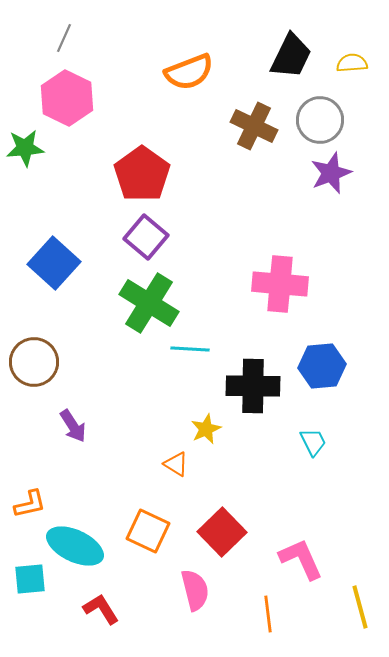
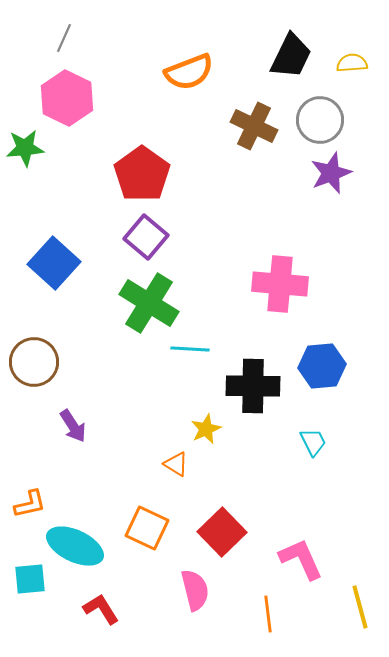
orange square: moved 1 px left, 3 px up
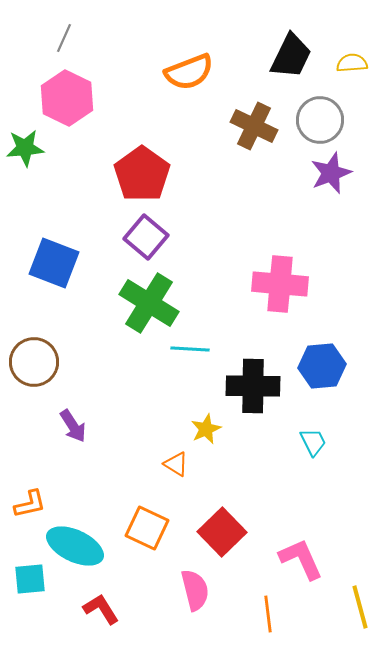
blue square: rotated 21 degrees counterclockwise
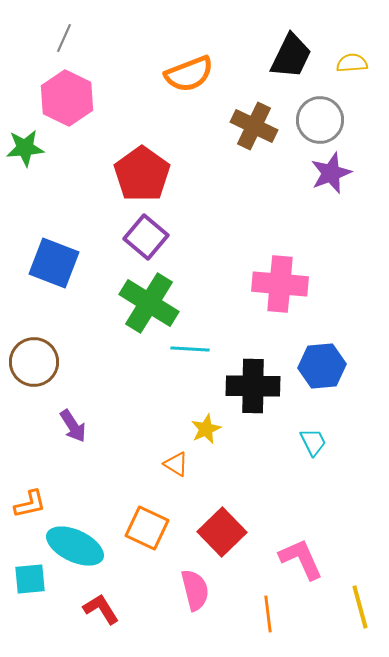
orange semicircle: moved 2 px down
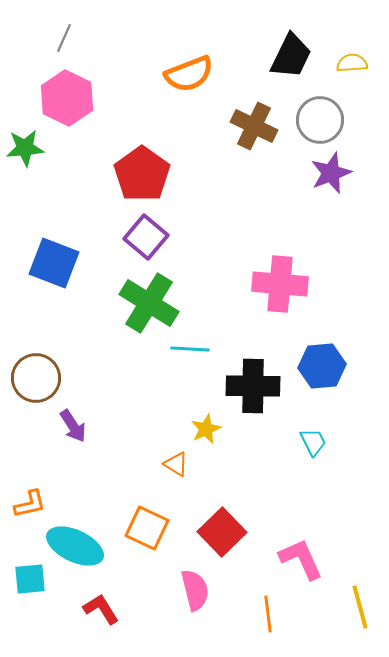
brown circle: moved 2 px right, 16 px down
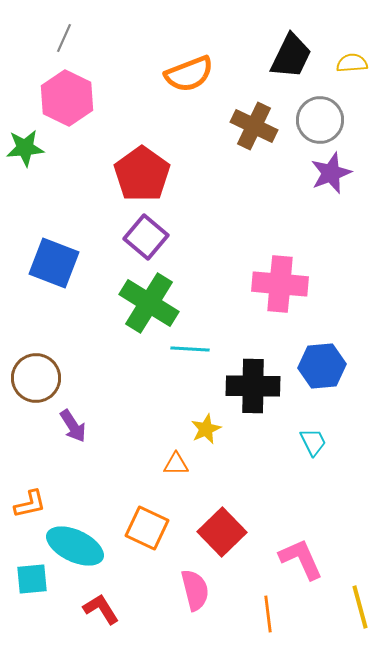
orange triangle: rotated 32 degrees counterclockwise
cyan square: moved 2 px right
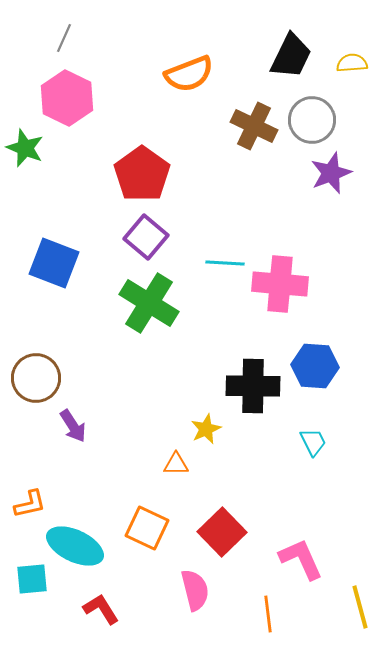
gray circle: moved 8 px left
green star: rotated 27 degrees clockwise
cyan line: moved 35 px right, 86 px up
blue hexagon: moved 7 px left; rotated 9 degrees clockwise
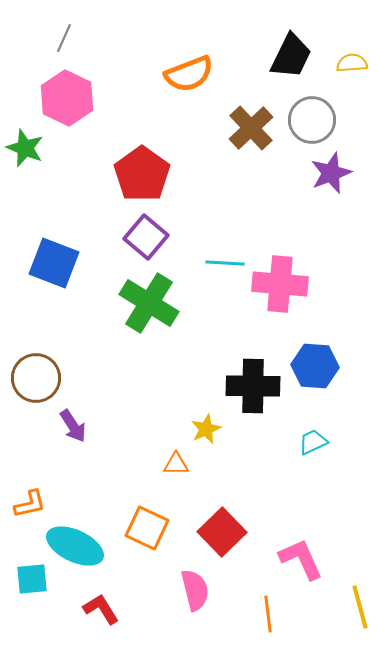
brown cross: moved 3 px left, 2 px down; rotated 21 degrees clockwise
cyan trapezoid: rotated 88 degrees counterclockwise
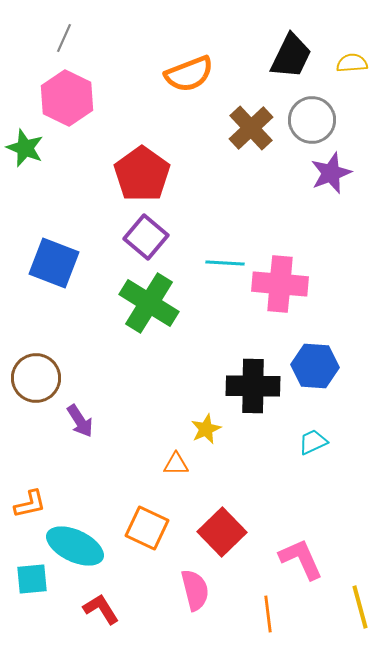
purple arrow: moved 7 px right, 5 px up
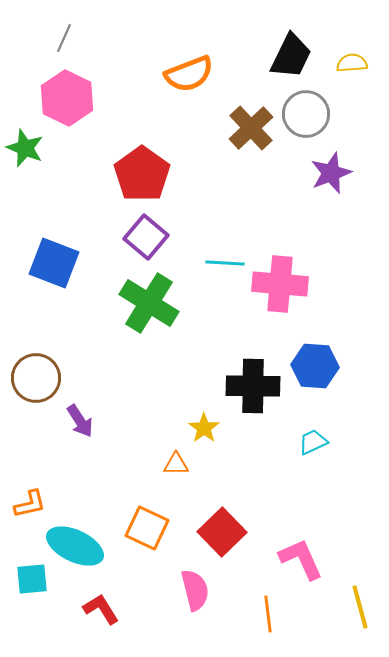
gray circle: moved 6 px left, 6 px up
yellow star: moved 2 px left, 1 px up; rotated 12 degrees counterclockwise
